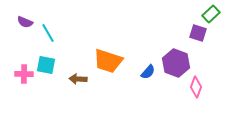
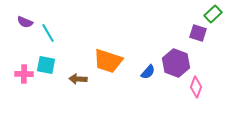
green rectangle: moved 2 px right
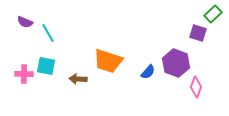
cyan square: moved 1 px down
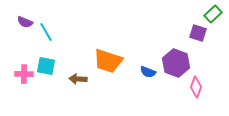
cyan line: moved 2 px left, 1 px up
blue semicircle: rotated 70 degrees clockwise
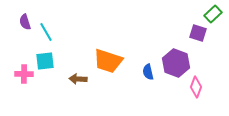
purple semicircle: rotated 49 degrees clockwise
cyan square: moved 1 px left, 5 px up; rotated 18 degrees counterclockwise
blue semicircle: rotated 56 degrees clockwise
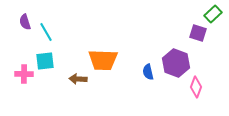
orange trapezoid: moved 5 px left, 1 px up; rotated 16 degrees counterclockwise
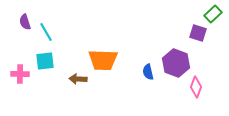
pink cross: moved 4 px left
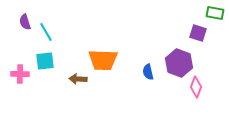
green rectangle: moved 2 px right, 1 px up; rotated 54 degrees clockwise
purple hexagon: moved 3 px right
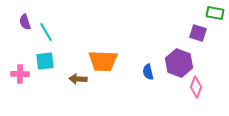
orange trapezoid: moved 1 px down
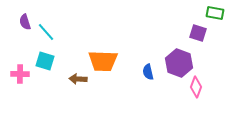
cyan line: rotated 12 degrees counterclockwise
cyan square: rotated 24 degrees clockwise
